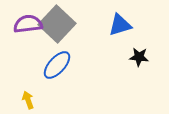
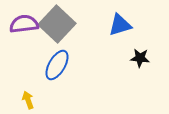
purple semicircle: moved 4 px left
black star: moved 1 px right, 1 px down
blue ellipse: rotated 12 degrees counterclockwise
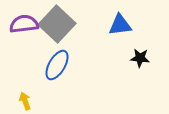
blue triangle: rotated 10 degrees clockwise
yellow arrow: moved 3 px left, 1 px down
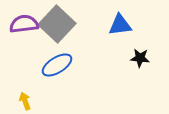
blue ellipse: rotated 28 degrees clockwise
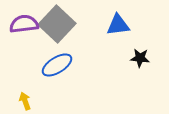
blue triangle: moved 2 px left
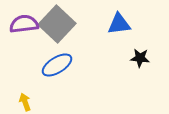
blue triangle: moved 1 px right, 1 px up
yellow arrow: moved 1 px down
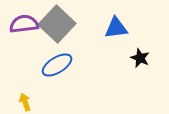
blue triangle: moved 3 px left, 4 px down
black star: rotated 18 degrees clockwise
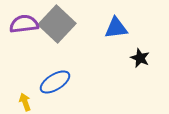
blue ellipse: moved 2 px left, 17 px down
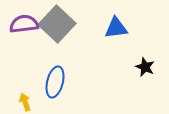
black star: moved 5 px right, 9 px down
blue ellipse: rotated 44 degrees counterclockwise
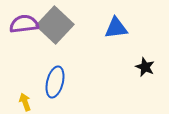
gray square: moved 2 px left, 1 px down
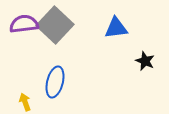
black star: moved 6 px up
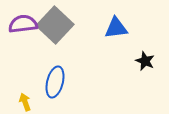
purple semicircle: moved 1 px left
